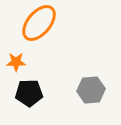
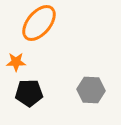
gray hexagon: rotated 8 degrees clockwise
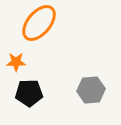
gray hexagon: rotated 8 degrees counterclockwise
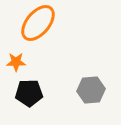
orange ellipse: moved 1 px left
